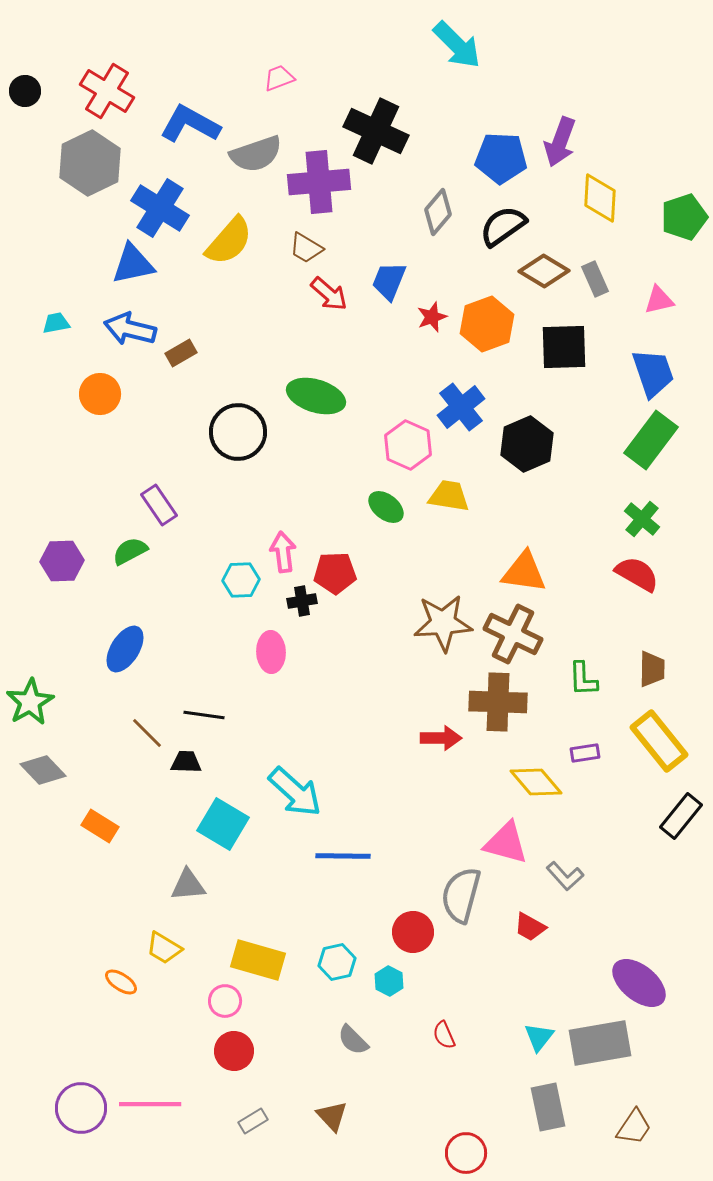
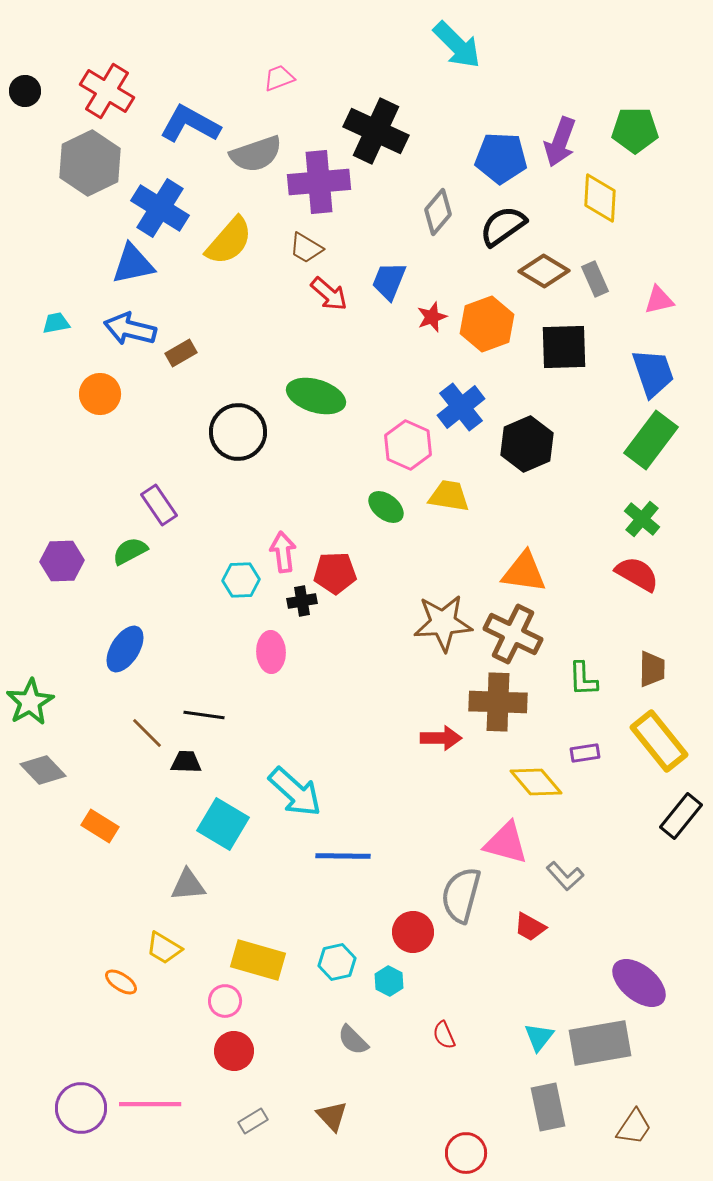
green pentagon at (684, 217): moved 49 px left, 87 px up; rotated 18 degrees clockwise
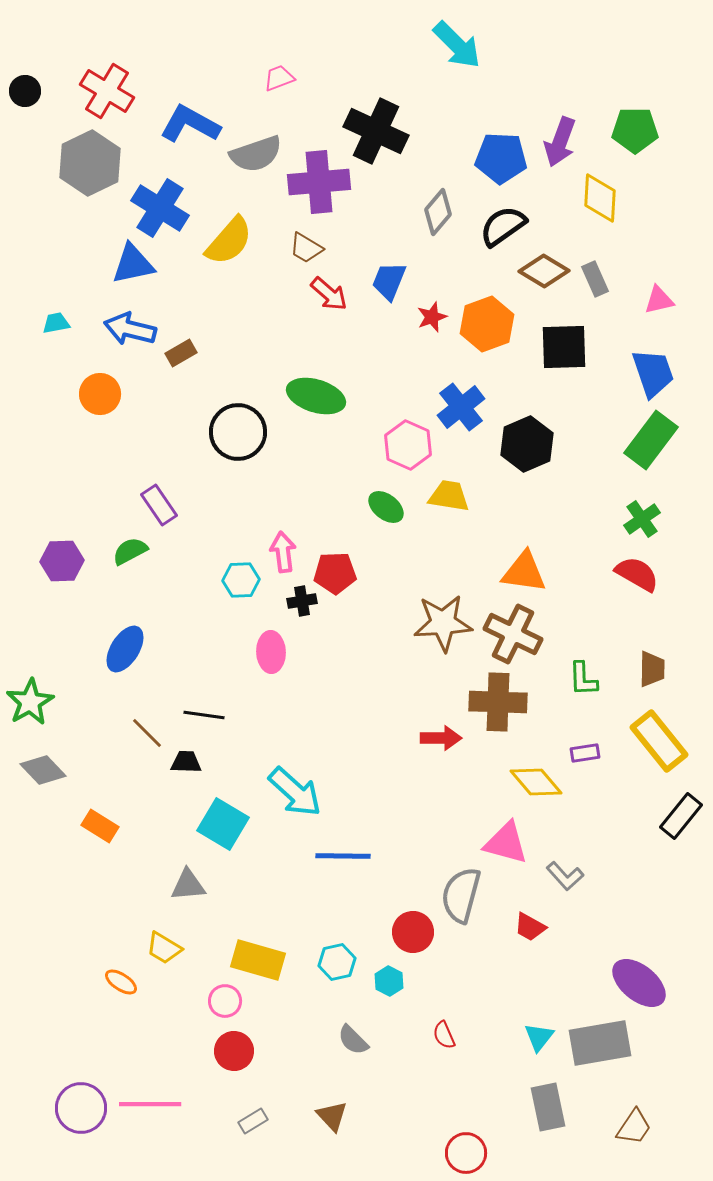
green cross at (642, 519): rotated 15 degrees clockwise
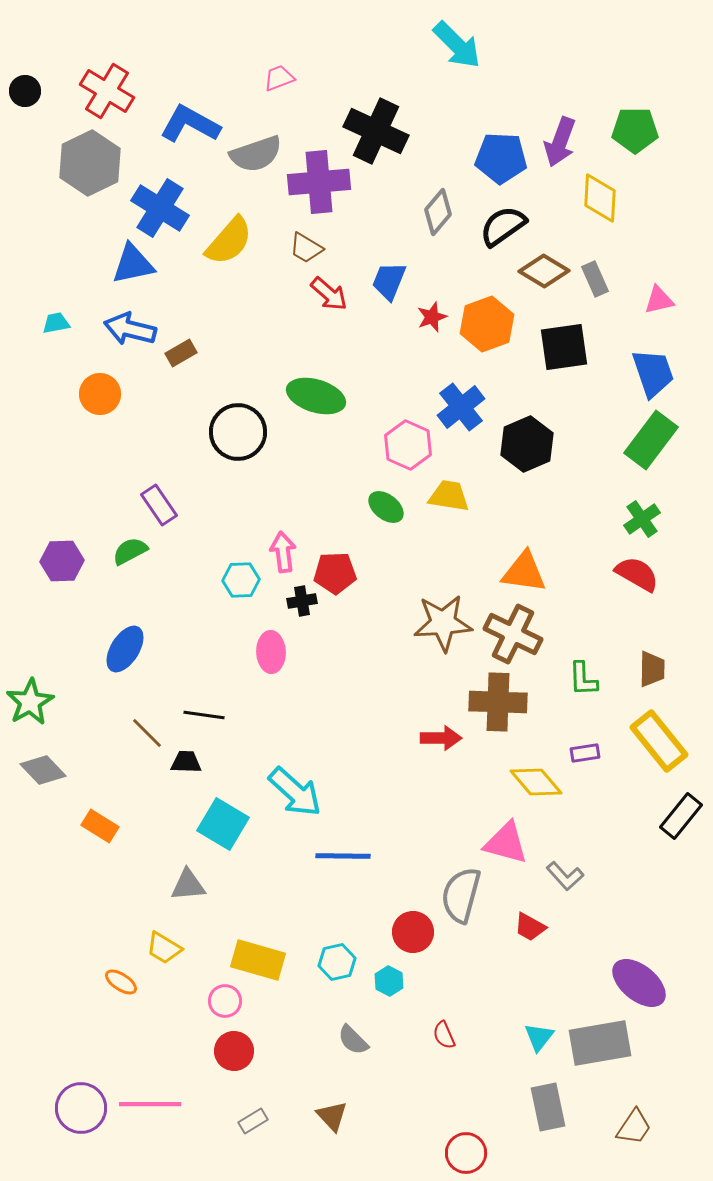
black square at (564, 347): rotated 6 degrees counterclockwise
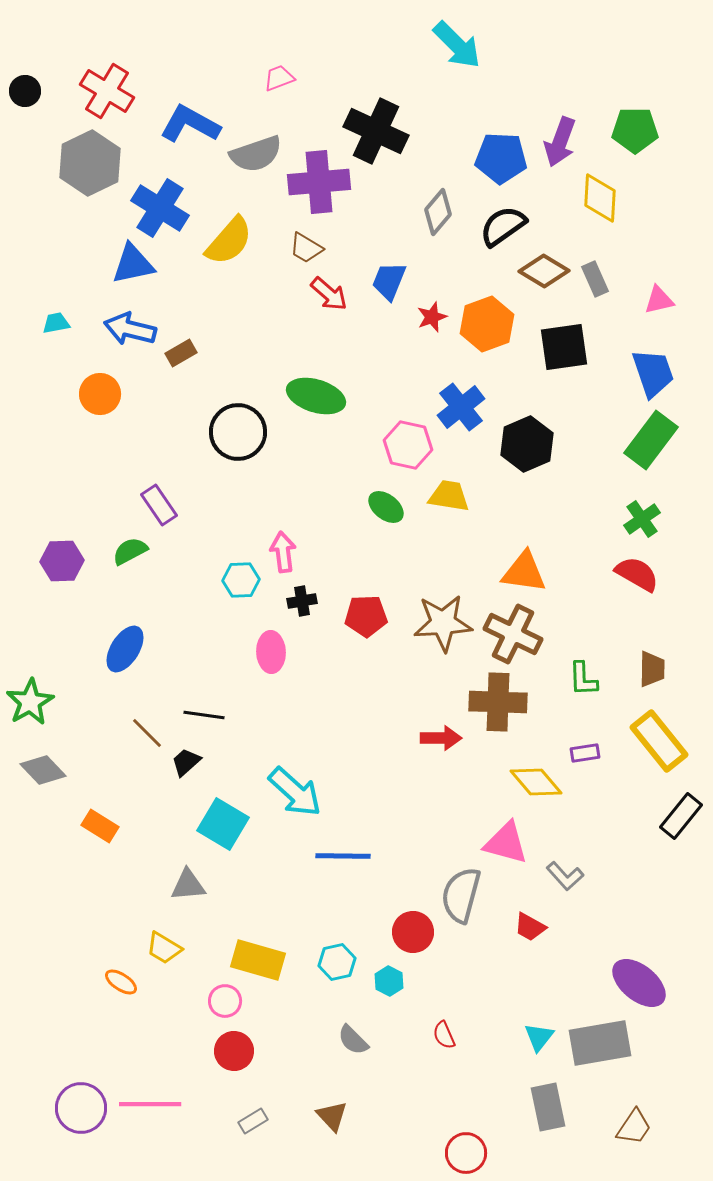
pink hexagon at (408, 445): rotated 12 degrees counterclockwise
red pentagon at (335, 573): moved 31 px right, 43 px down
black trapezoid at (186, 762): rotated 44 degrees counterclockwise
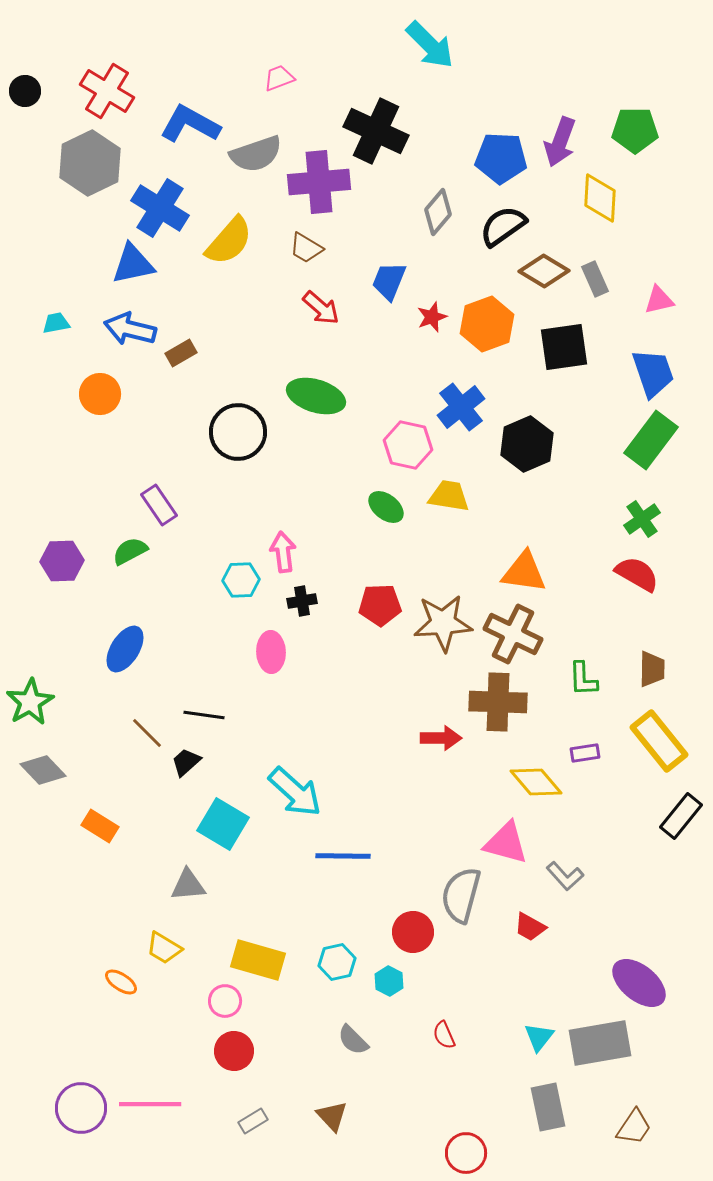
cyan arrow at (457, 45): moved 27 px left
red arrow at (329, 294): moved 8 px left, 14 px down
red pentagon at (366, 616): moved 14 px right, 11 px up
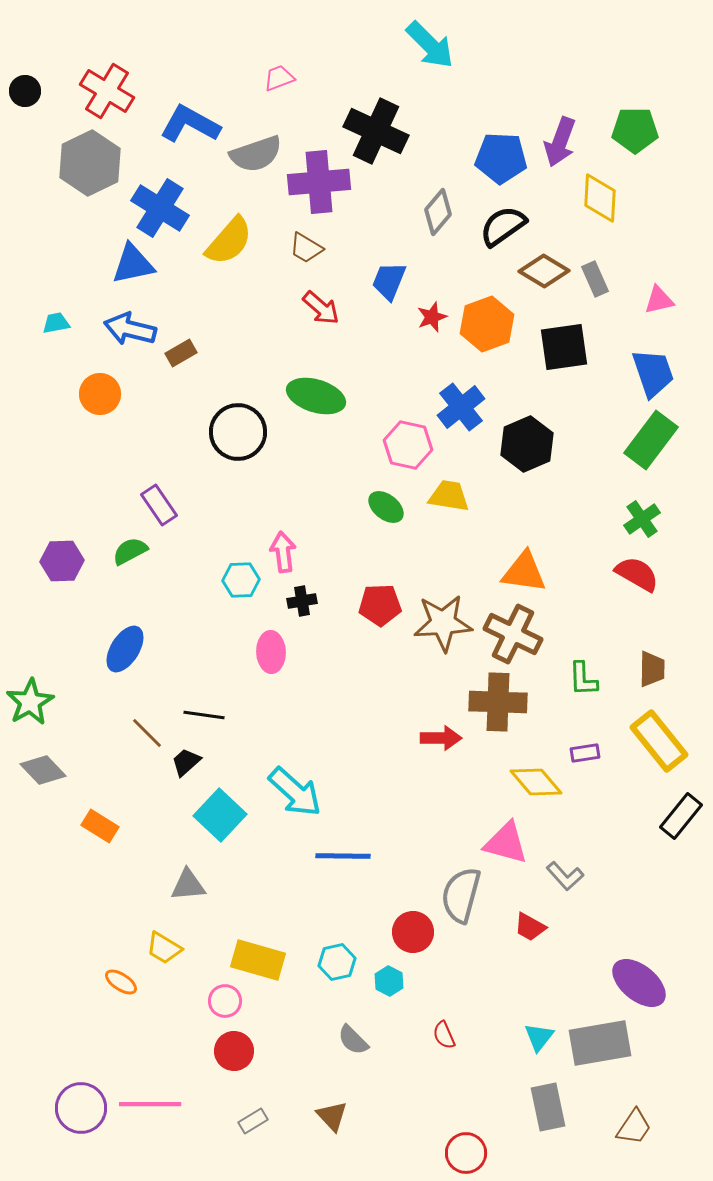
cyan square at (223, 824): moved 3 px left, 9 px up; rotated 12 degrees clockwise
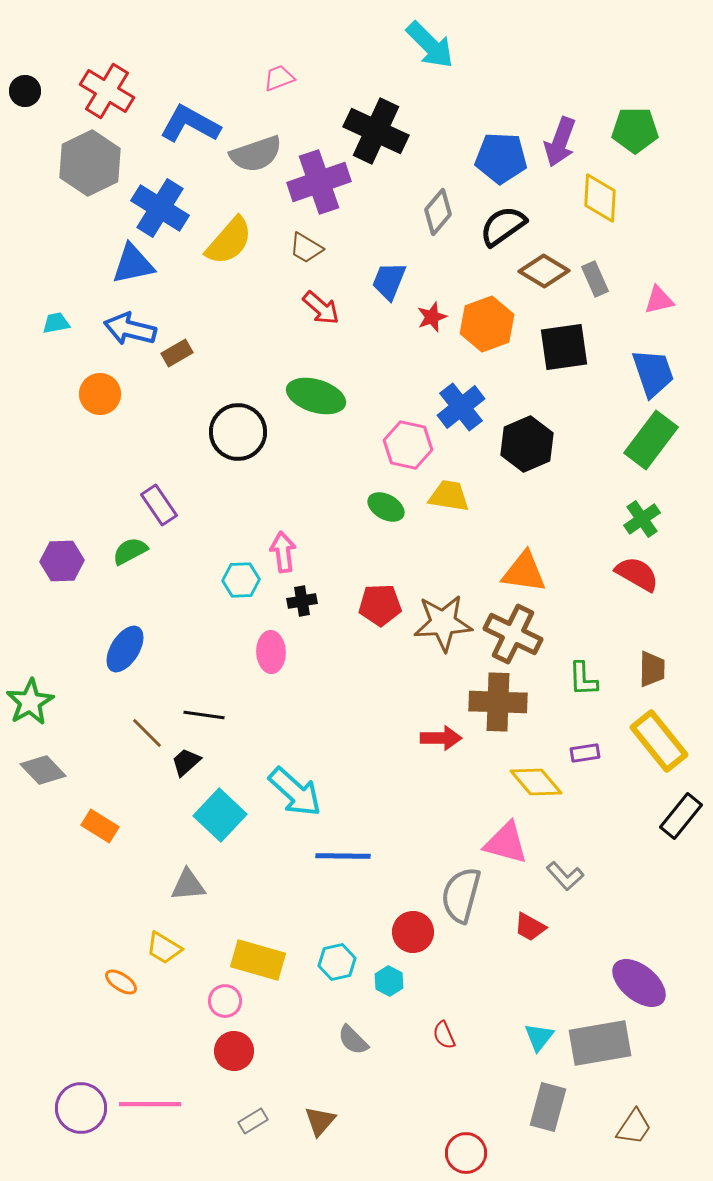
purple cross at (319, 182): rotated 14 degrees counterclockwise
brown rectangle at (181, 353): moved 4 px left
green ellipse at (386, 507): rotated 9 degrees counterclockwise
gray rectangle at (548, 1107): rotated 27 degrees clockwise
brown triangle at (332, 1116): moved 12 px left, 5 px down; rotated 24 degrees clockwise
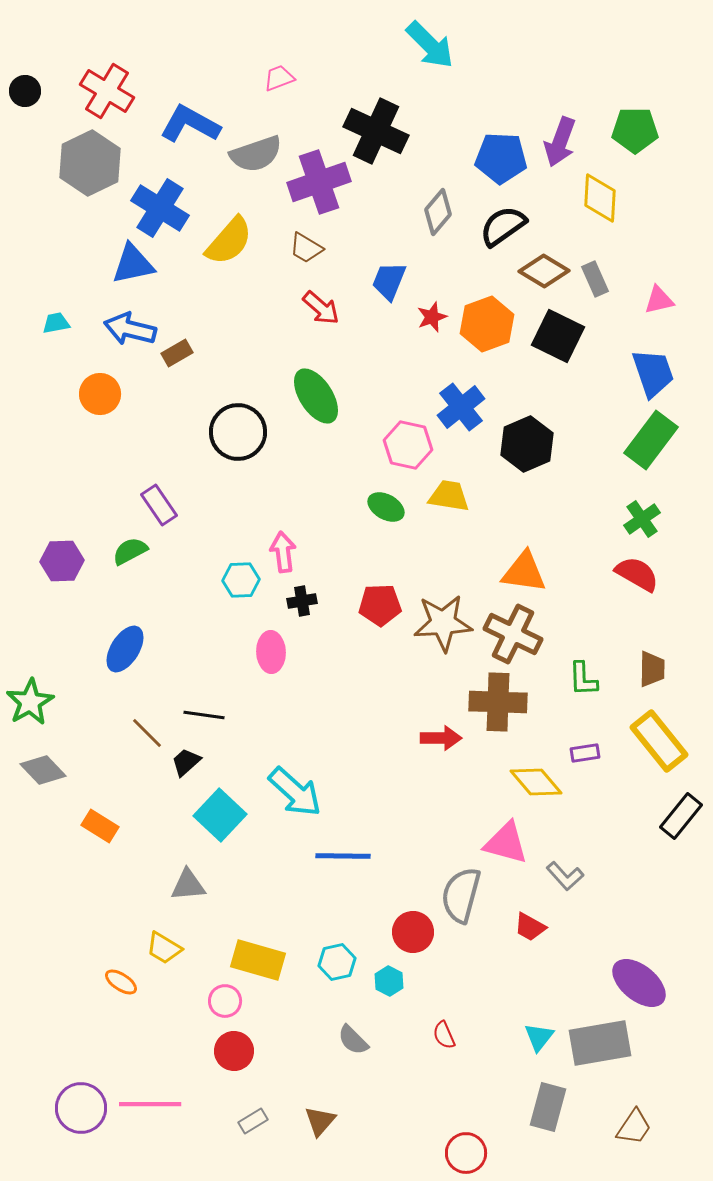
black square at (564, 347): moved 6 px left, 11 px up; rotated 34 degrees clockwise
green ellipse at (316, 396): rotated 40 degrees clockwise
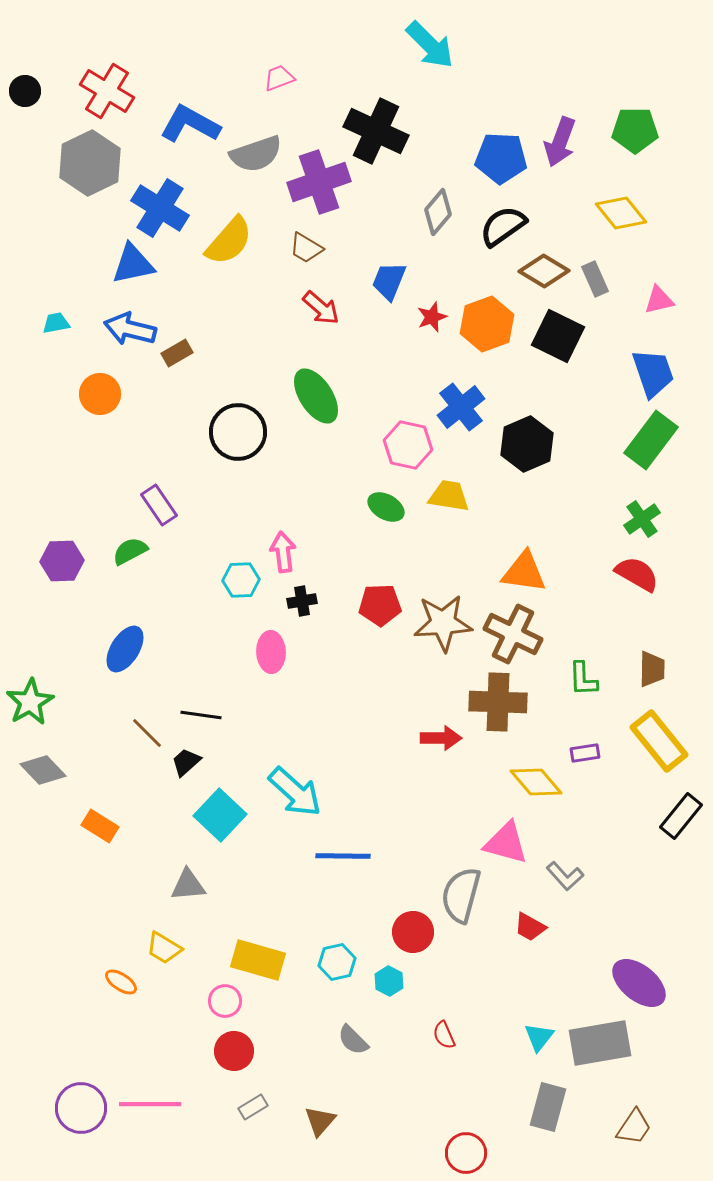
yellow diamond at (600, 198): moved 21 px right, 15 px down; rotated 42 degrees counterclockwise
black line at (204, 715): moved 3 px left
gray rectangle at (253, 1121): moved 14 px up
